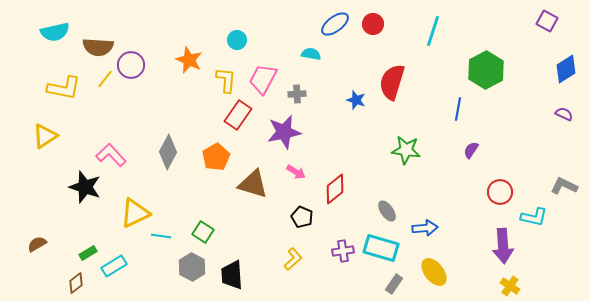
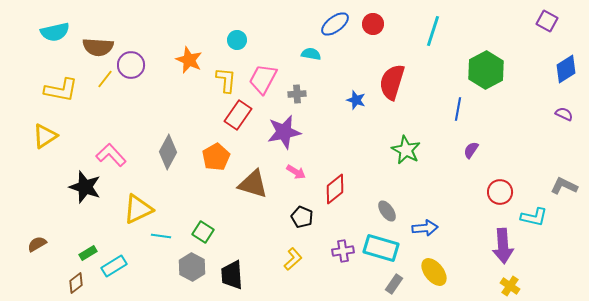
yellow L-shape at (64, 88): moved 3 px left, 2 px down
green star at (406, 150): rotated 20 degrees clockwise
yellow triangle at (135, 213): moved 3 px right, 4 px up
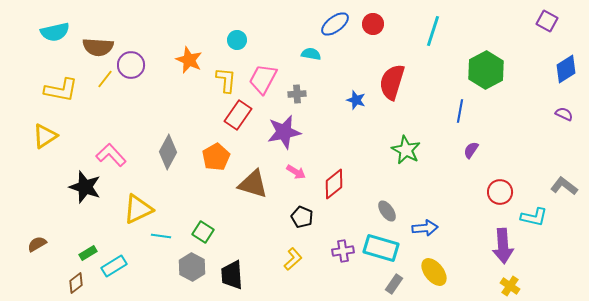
blue line at (458, 109): moved 2 px right, 2 px down
gray L-shape at (564, 186): rotated 12 degrees clockwise
red diamond at (335, 189): moved 1 px left, 5 px up
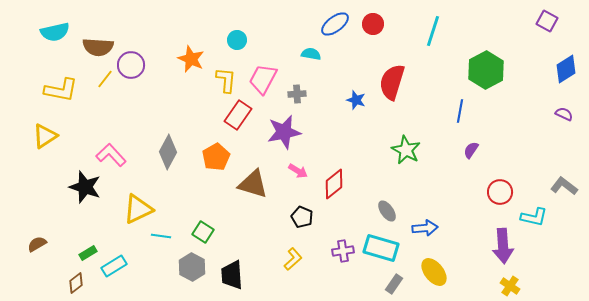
orange star at (189, 60): moved 2 px right, 1 px up
pink arrow at (296, 172): moved 2 px right, 1 px up
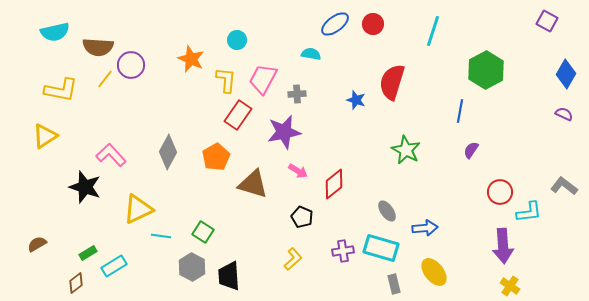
blue diamond at (566, 69): moved 5 px down; rotated 28 degrees counterclockwise
cyan L-shape at (534, 217): moved 5 px left, 5 px up; rotated 20 degrees counterclockwise
black trapezoid at (232, 275): moved 3 px left, 1 px down
gray rectangle at (394, 284): rotated 48 degrees counterclockwise
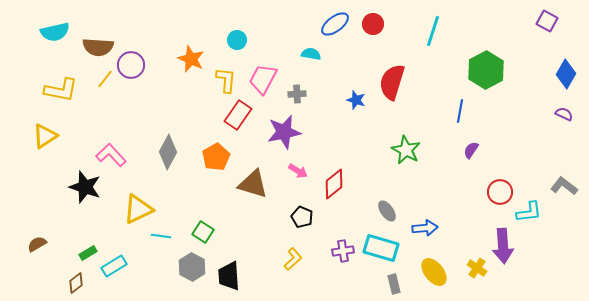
yellow cross at (510, 286): moved 33 px left, 18 px up
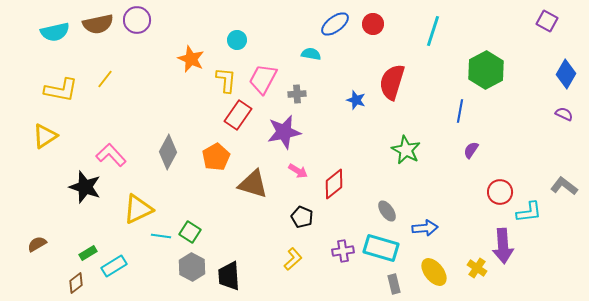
brown semicircle at (98, 47): moved 23 px up; rotated 16 degrees counterclockwise
purple circle at (131, 65): moved 6 px right, 45 px up
green square at (203, 232): moved 13 px left
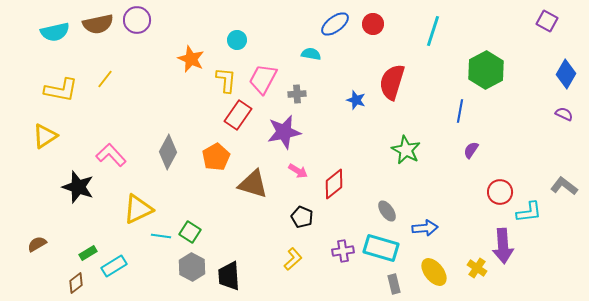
black star at (85, 187): moved 7 px left
